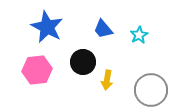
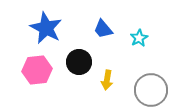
blue star: moved 1 px left, 1 px down
cyan star: moved 3 px down
black circle: moved 4 px left
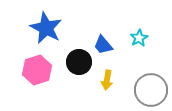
blue trapezoid: moved 16 px down
pink hexagon: rotated 12 degrees counterclockwise
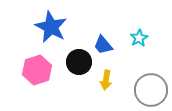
blue star: moved 5 px right, 1 px up
yellow arrow: moved 1 px left
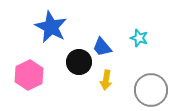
cyan star: rotated 24 degrees counterclockwise
blue trapezoid: moved 1 px left, 2 px down
pink hexagon: moved 8 px left, 5 px down; rotated 8 degrees counterclockwise
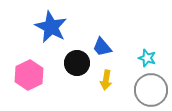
cyan star: moved 8 px right, 20 px down
black circle: moved 2 px left, 1 px down
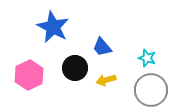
blue star: moved 2 px right
black circle: moved 2 px left, 5 px down
yellow arrow: rotated 66 degrees clockwise
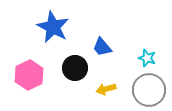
yellow arrow: moved 9 px down
gray circle: moved 2 px left
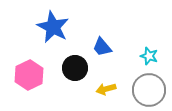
cyan star: moved 2 px right, 2 px up
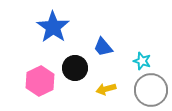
blue star: rotated 8 degrees clockwise
blue trapezoid: moved 1 px right
cyan star: moved 7 px left, 5 px down
pink hexagon: moved 11 px right, 6 px down
gray circle: moved 2 px right
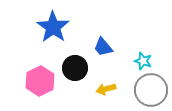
cyan star: moved 1 px right
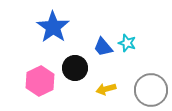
cyan star: moved 16 px left, 18 px up
